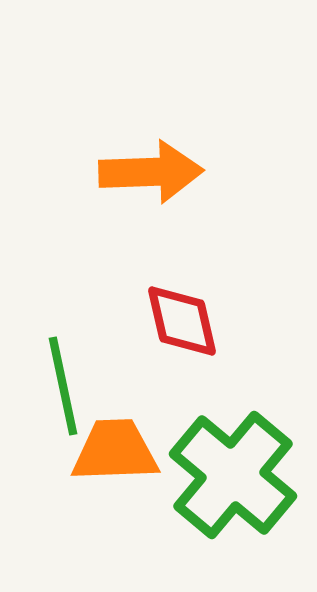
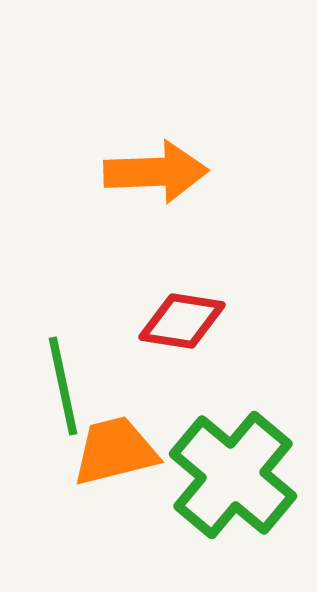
orange arrow: moved 5 px right
red diamond: rotated 68 degrees counterclockwise
orange trapezoid: rotated 12 degrees counterclockwise
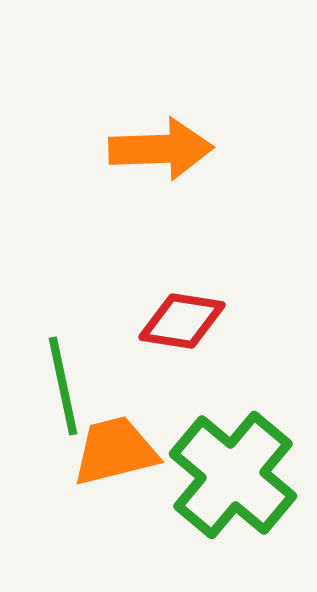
orange arrow: moved 5 px right, 23 px up
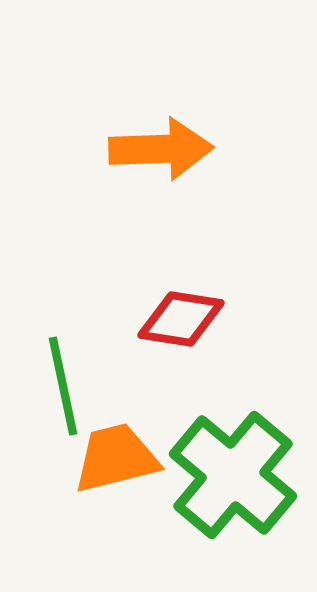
red diamond: moved 1 px left, 2 px up
orange trapezoid: moved 1 px right, 7 px down
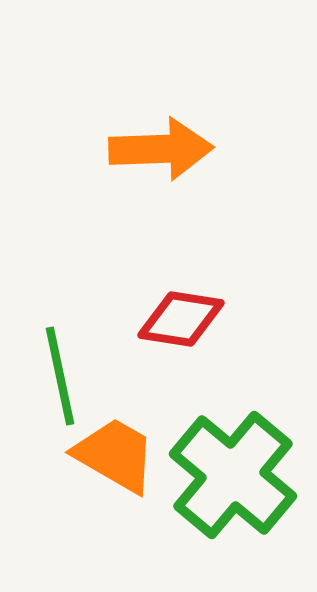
green line: moved 3 px left, 10 px up
orange trapezoid: moved 1 px left, 3 px up; rotated 44 degrees clockwise
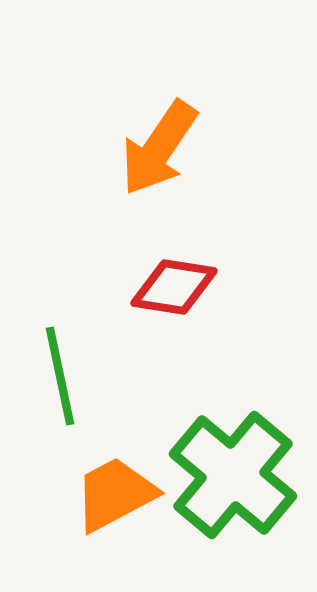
orange arrow: moved 2 px left, 1 px up; rotated 126 degrees clockwise
red diamond: moved 7 px left, 32 px up
orange trapezoid: moved 39 px down; rotated 58 degrees counterclockwise
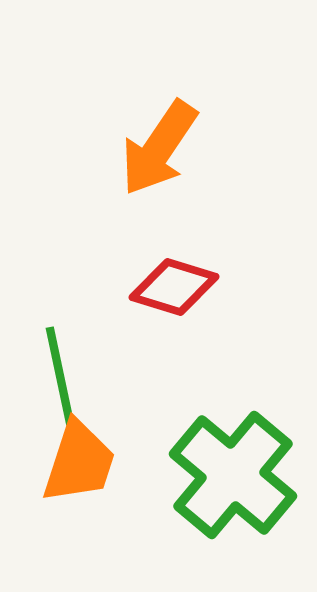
red diamond: rotated 8 degrees clockwise
orange trapezoid: moved 36 px left, 32 px up; rotated 136 degrees clockwise
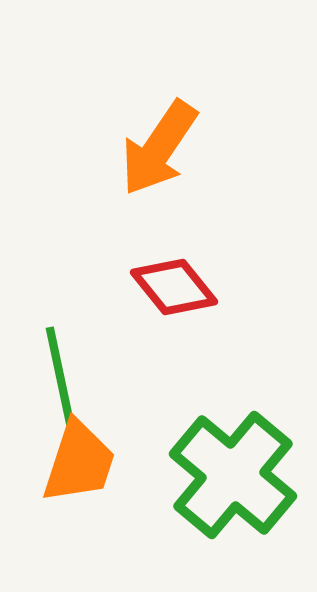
red diamond: rotated 34 degrees clockwise
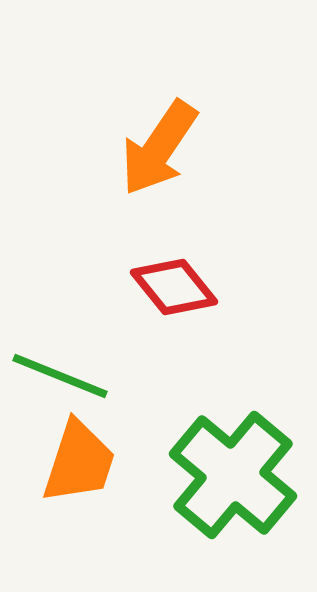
green line: rotated 56 degrees counterclockwise
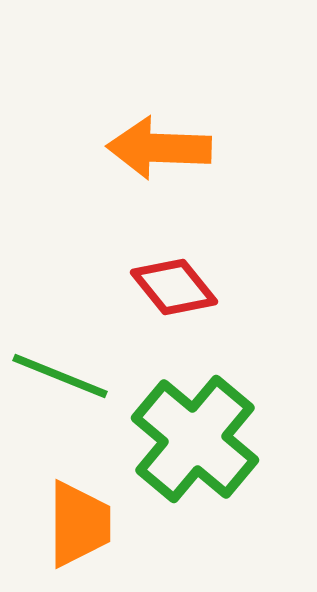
orange arrow: rotated 58 degrees clockwise
orange trapezoid: moved 62 px down; rotated 18 degrees counterclockwise
green cross: moved 38 px left, 36 px up
